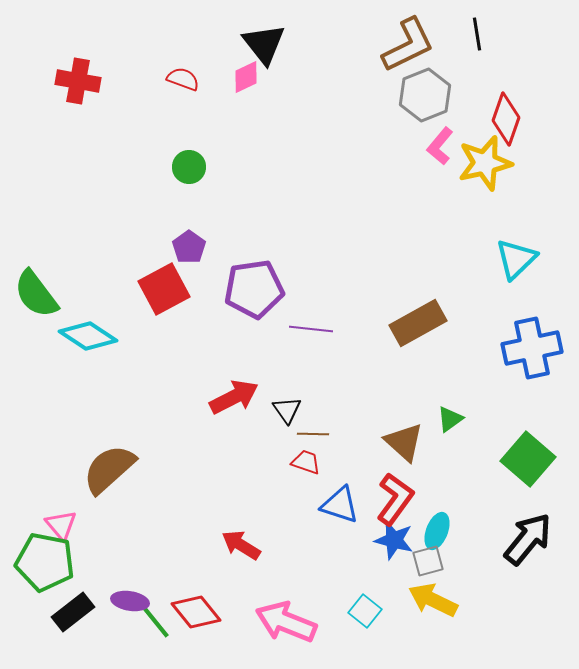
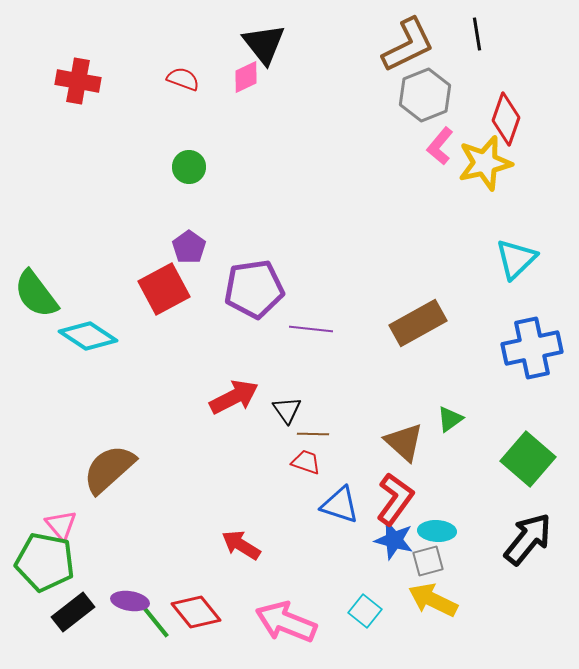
cyan ellipse at (437, 531): rotated 72 degrees clockwise
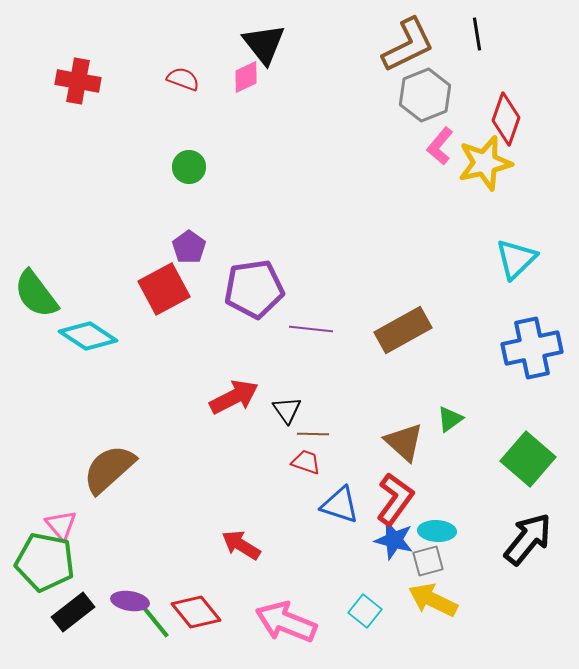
brown rectangle at (418, 323): moved 15 px left, 7 px down
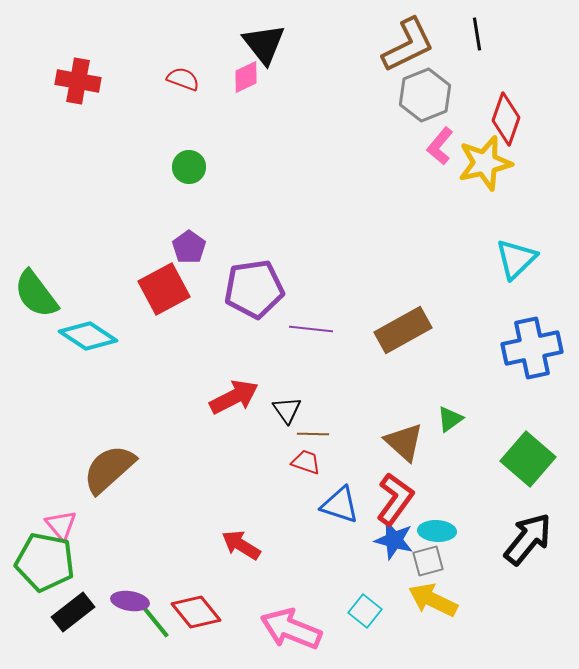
pink arrow at (286, 622): moved 5 px right, 7 px down
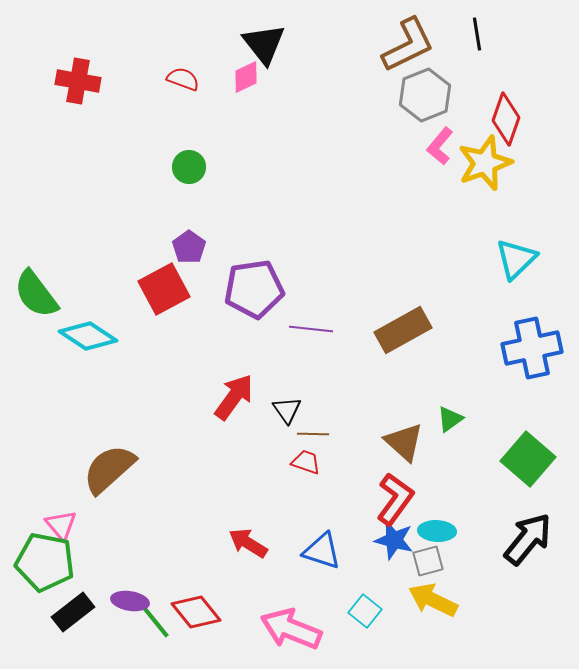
yellow star at (485, 163): rotated 6 degrees counterclockwise
red arrow at (234, 397): rotated 27 degrees counterclockwise
blue triangle at (340, 505): moved 18 px left, 46 px down
red arrow at (241, 545): moved 7 px right, 2 px up
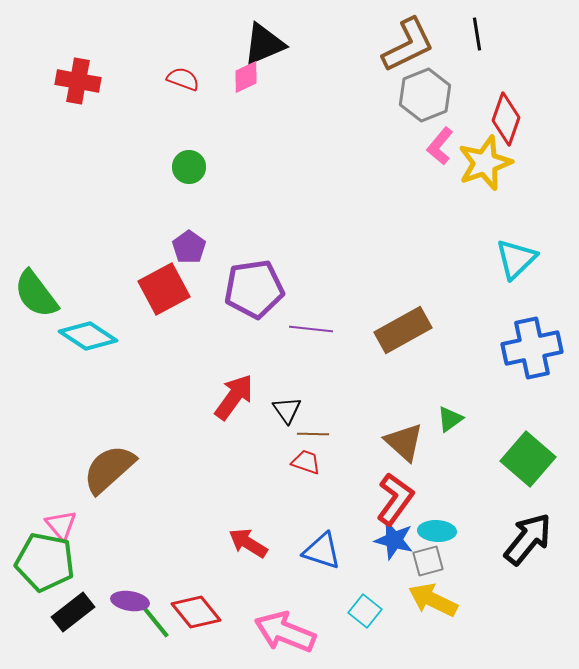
black triangle at (264, 44): rotated 45 degrees clockwise
pink arrow at (291, 629): moved 6 px left, 3 px down
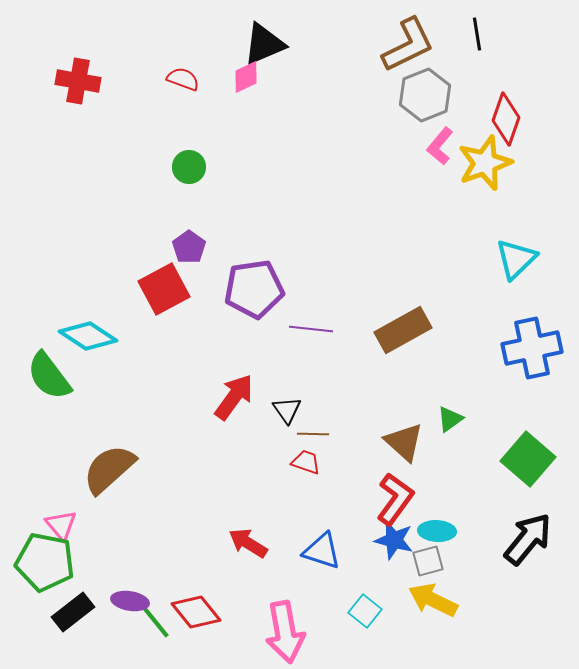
green semicircle at (36, 294): moved 13 px right, 82 px down
pink arrow at (285, 632): rotated 122 degrees counterclockwise
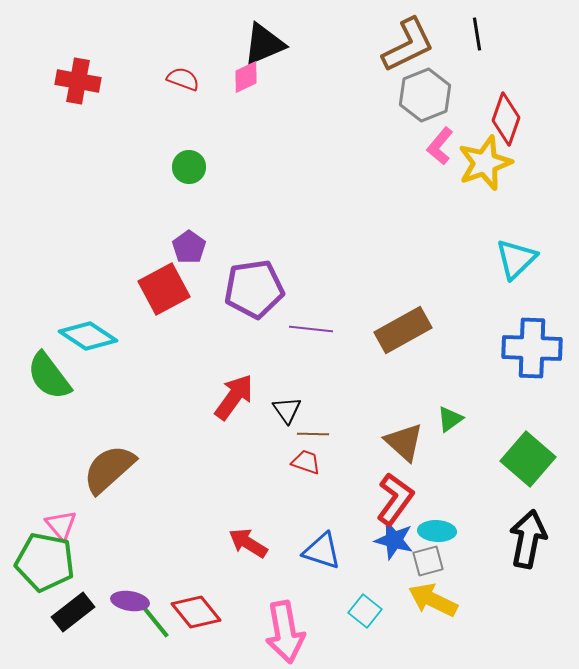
blue cross at (532, 348): rotated 14 degrees clockwise
black arrow at (528, 539): rotated 28 degrees counterclockwise
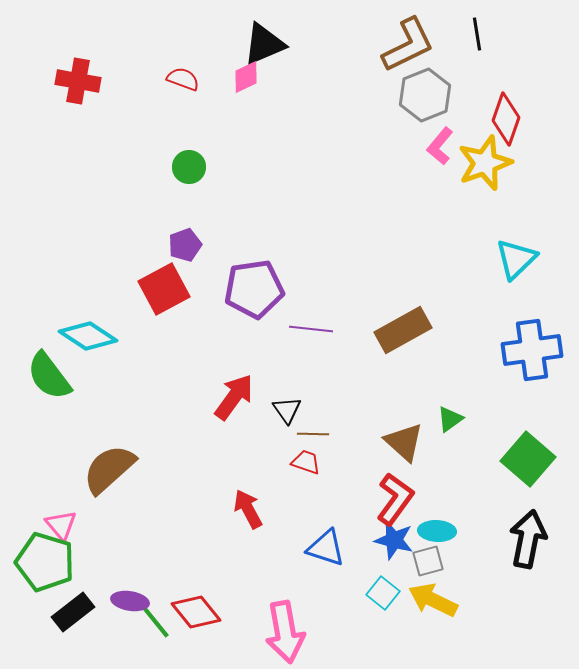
purple pentagon at (189, 247): moved 4 px left, 2 px up; rotated 16 degrees clockwise
blue cross at (532, 348): moved 2 px down; rotated 10 degrees counterclockwise
red arrow at (248, 543): moved 34 px up; rotated 30 degrees clockwise
blue triangle at (322, 551): moved 4 px right, 3 px up
green pentagon at (45, 562): rotated 6 degrees clockwise
cyan square at (365, 611): moved 18 px right, 18 px up
